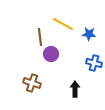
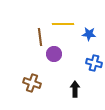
yellow line: rotated 30 degrees counterclockwise
purple circle: moved 3 px right
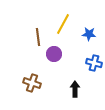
yellow line: rotated 60 degrees counterclockwise
brown line: moved 2 px left
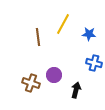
purple circle: moved 21 px down
brown cross: moved 1 px left
black arrow: moved 1 px right, 1 px down; rotated 14 degrees clockwise
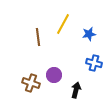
blue star: rotated 16 degrees counterclockwise
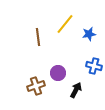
yellow line: moved 2 px right; rotated 10 degrees clockwise
blue cross: moved 3 px down
purple circle: moved 4 px right, 2 px up
brown cross: moved 5 px right, 3 px down; rotated 36 degrees counterclockwise
black arrow: rotated 14 degrees clockwise
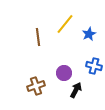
blue star: rotated 16 degrees counterclockwise
purple circle: moved 6 px right
